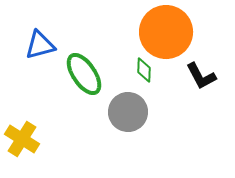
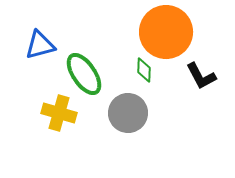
gray circle: moved 1 px down
yellow cross: moved 37 px right, 26 px up; rotated 16 degrees counterclockwise
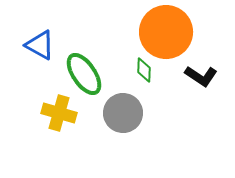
blue triangle: rotated 44 degrees clockwise
black L-shape: rotated 28 degrees counterclockwise
gray circle: moved 5 px left
